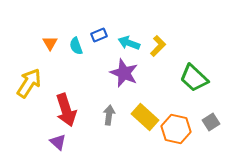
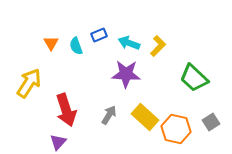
orange triangle: moved 1 px right
purple star: moved 2 px right, 1 px down; rotated 20 degrees counterclockwise
gray arrow: rotated 24 degrees clockwise
purple triangle: rotated 30 degrees clockwise
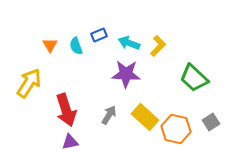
orange triangle: moved 1 px left, 2 px down
purple triangle: moved 12 px right; rotated 36 degrees clockwise
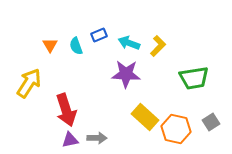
green trapezoid: rotated 52 degrees counterclockwise
gray arrow: moved 12 px left, 23 px down; rotated 60 degrees clockwise
purple triangle: moved 2 px up
